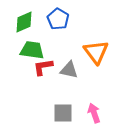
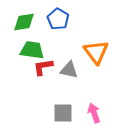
green diamond: rotated 15 degrees clockwise
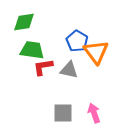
blue pentagon: moved 19 px right, 22 px down
